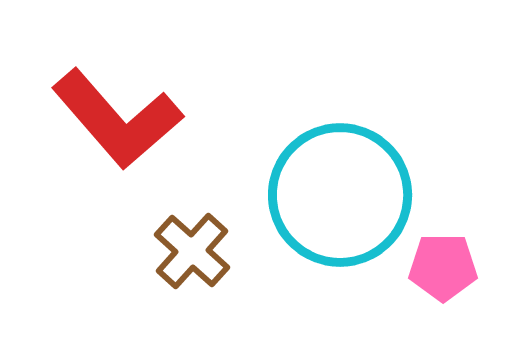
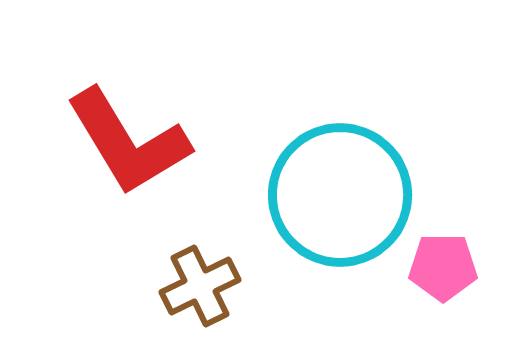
red L-shape: moved 11 px right, 23 px down; rotated 10 degrees clockwise
brown cross: moved 8 px right, 35 px down; rotated 22 degrees clockwise
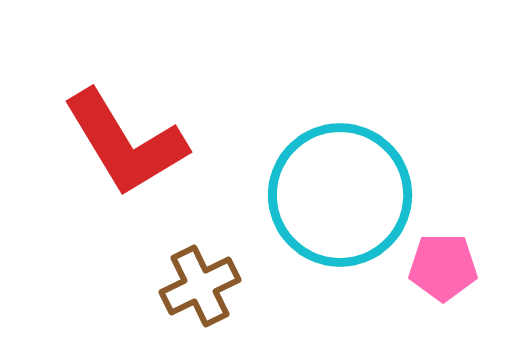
red L-shape: moved 3 px left, 1 px down
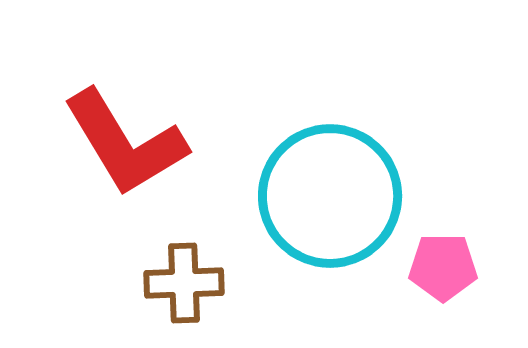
cyan circle: moved 10 px left, 1 px down
brown cross: moved 16 px left, 3 px up; rotated 24 degrees clockwise
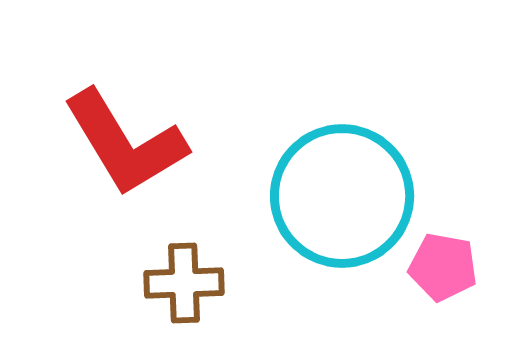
cyan circle: moved 12 px right
pink pentagon: rotated 10 degrees clockwise
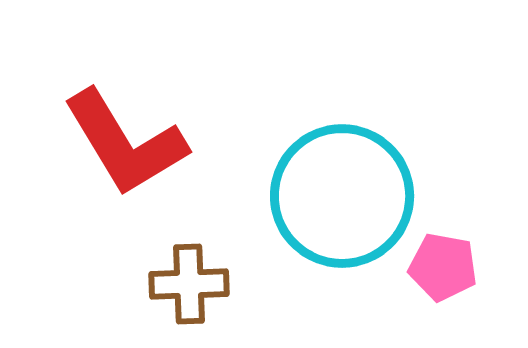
brown cross: moved 5 px right, 1 px down
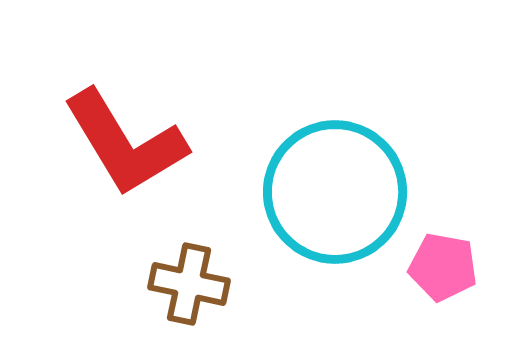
cyan circle: moved 7 px left, 4 px up
brown cross: rotated 14 degrees clockwise
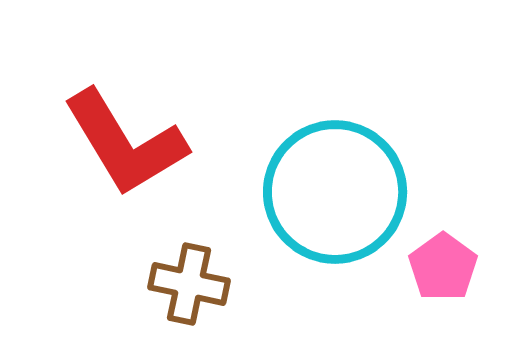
pink pentagon: rotated 26 degrees clockwise
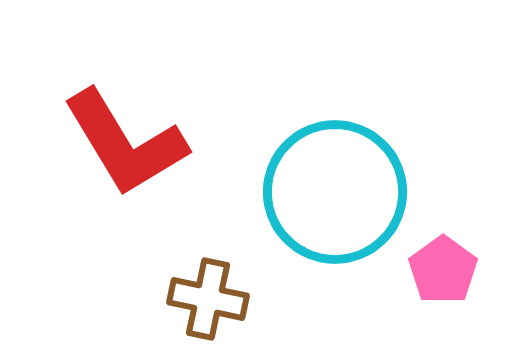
pink pentagon: moved 3 px down
brown cross: moved 19 px right, 15 px down
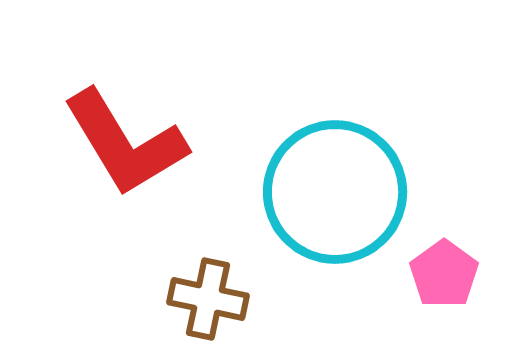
pink pentagon: moved 1 px right, 4 px down
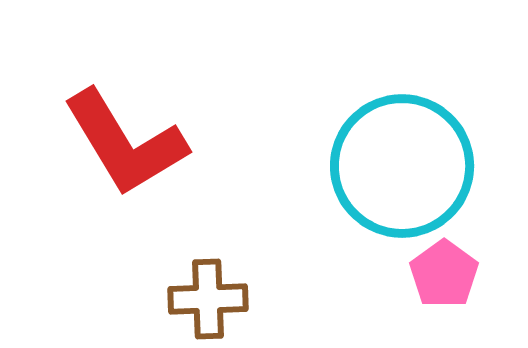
cyan circle: moved 67 px right, 26 px up
brown cross: rotated 14 degrees counterclockwise
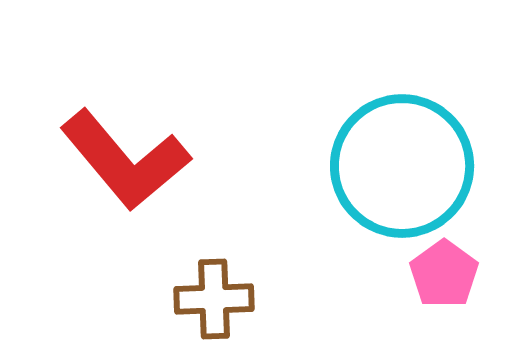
red L-shape: moved 17 px down; rotated 9 degrees counterclockwise
brown cross: moved 6 px right
